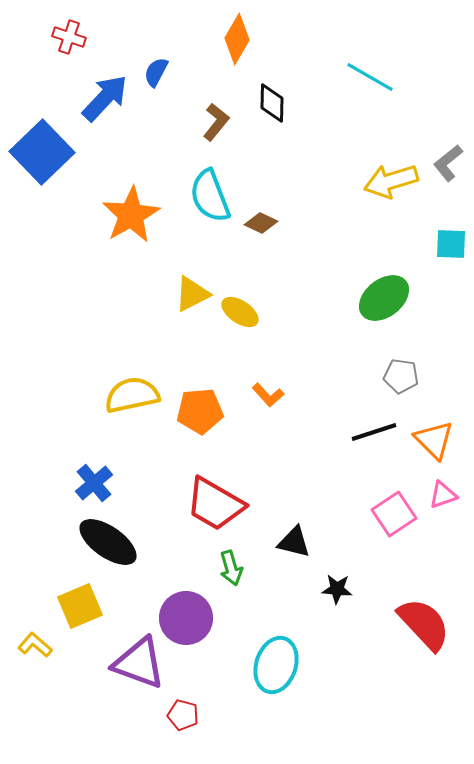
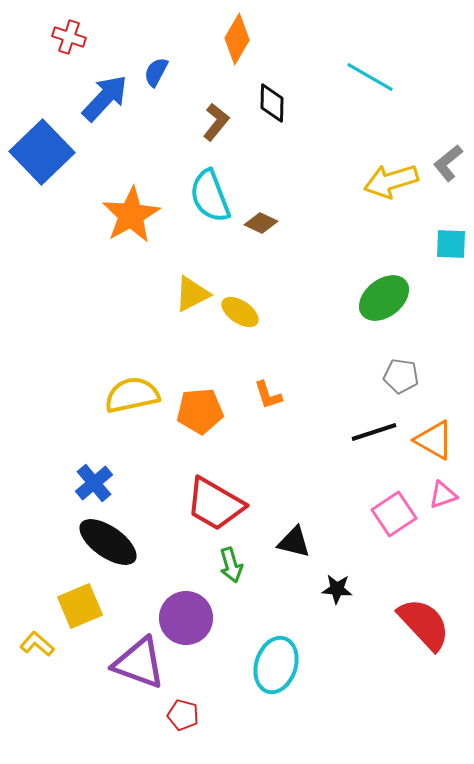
orange L-shape: rotated 24 degrees clockwise
orange triangle: rotated 15 degrees counterclockwise
green arrow: moved 3 px up
yellow L-shape: moved 2 px right, 1 px up
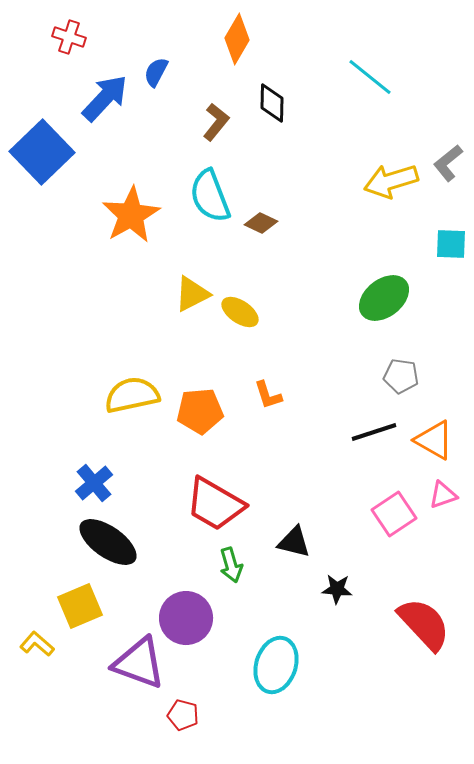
cyan line: rotated 9 degrees clockwise
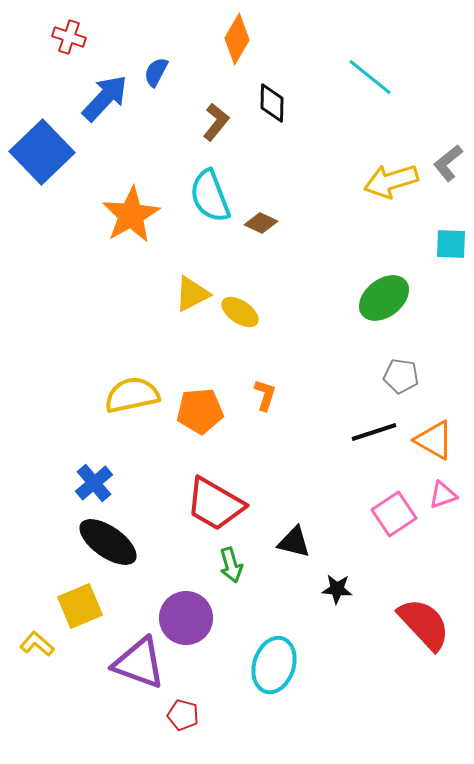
orange L-shape: moved 3 px left; rotated 144 degrees counterclockwise
cyan ellipse: moved 2 px left
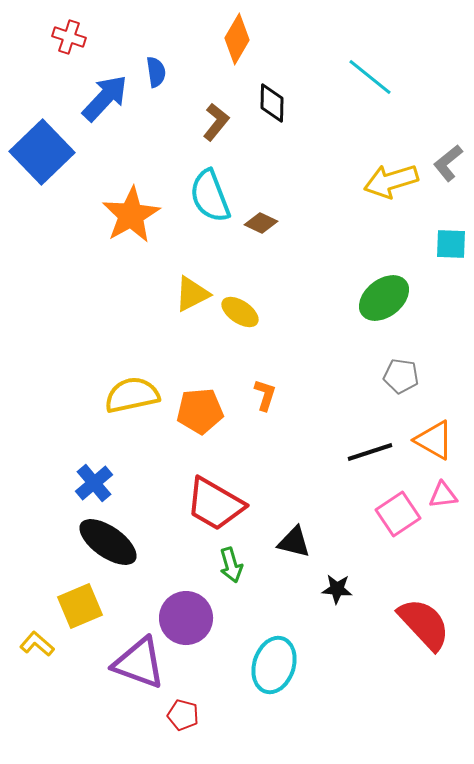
blue semicircle: rotated 144 degrees clockwise
black line: moved 4 px left, 20 px down
pink triangle: rotated 12 degrees clockwise
pink square: moved 4 px right
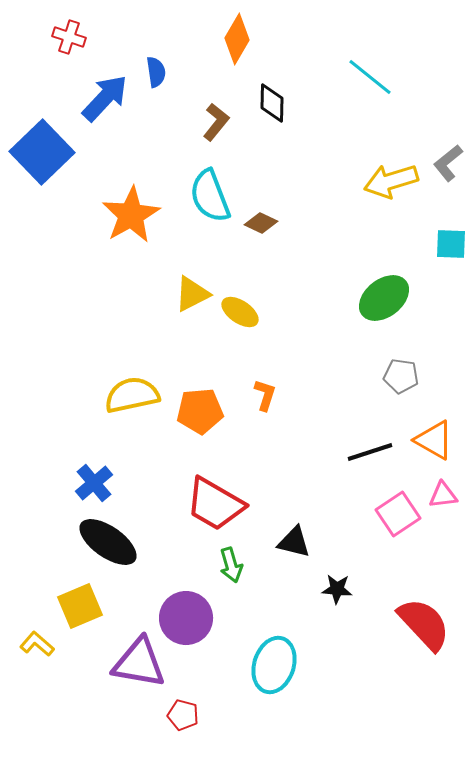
purple triangle: rotated 10 degrees counterclockwise
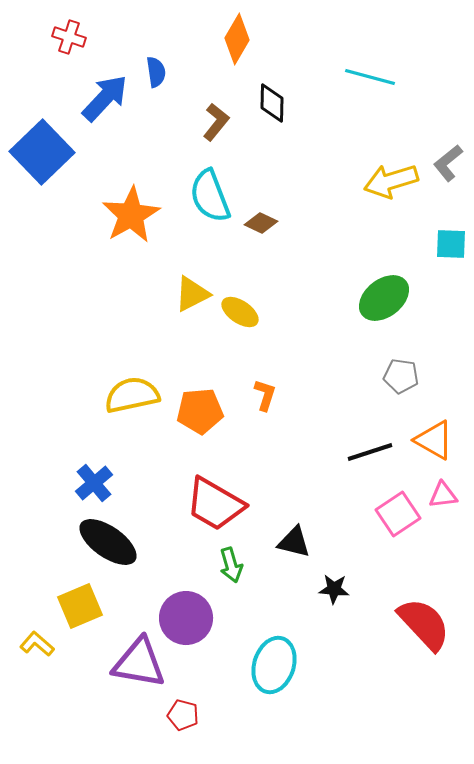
cyan line: rotated 24 degrees counterclockwise
black star: moved 3 px left
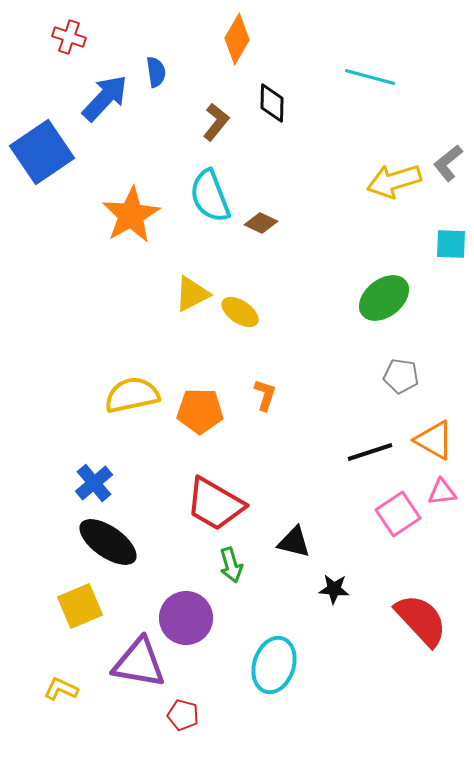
blue square: rotated 10 degrees clockwise
yellow arrow: moved 3 px right
orange pentagon: rotated 6 degrees clockwise
pink triangle: moved 1 px left, 3 px up
red semicircle: moved 3 px left, 4 px up
yellow L-shape: moved 24 px right, 45 px down; rotated 16 degrees counterclockwise
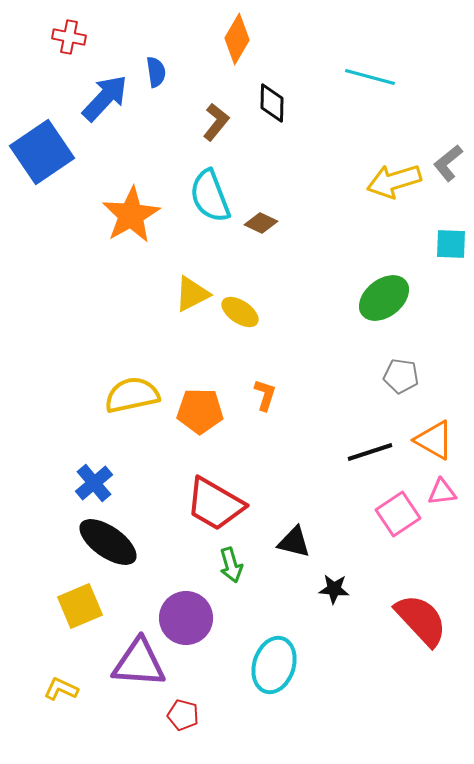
red cross: rotated 8 degrees counterclockwise
purple triangle: rotated 6 degrees counterclockwise
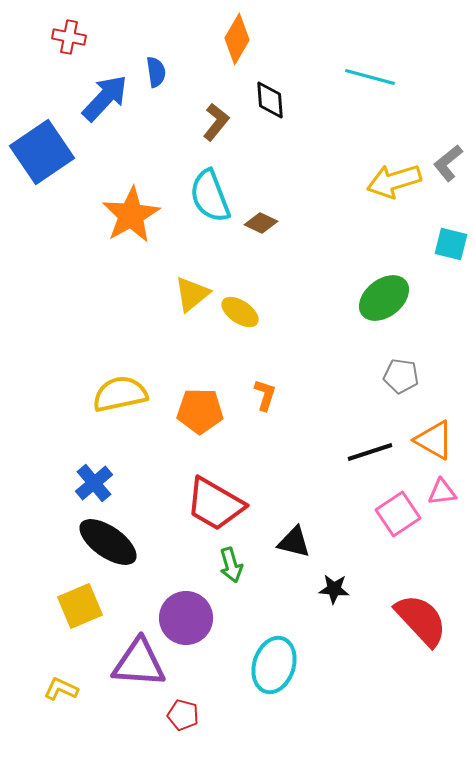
black diamond: moved 2 px left, 3 px up; rotated 6 degrees counterclockwise
cyan square: rotated 12 degrees clockwise
yellow triangle: rotated 12 degrees counterclockwise
yellow semicircle: moved 12 px left, 1 px up
